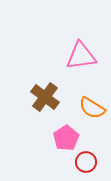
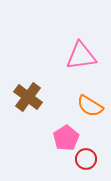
brown cross: moved 17 px left
orange semicircle: moved 2 px left, 2 px up
red circle: moved 3 px up
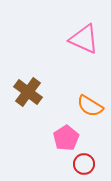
pink triangle: moved 3 px right, 17 px up; rotated 32 degrees clockwise
brown cross: moved 5 px up
red circle: moved 2 px left, 5 px down
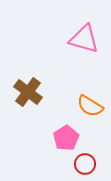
pink triangle: rotated 8 degrees counterclockwise
red circle: moved 1 px right
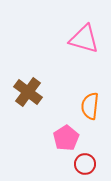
orange semicircle: rotated 64 degrees clockwise
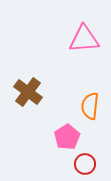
pink triangle: rotated 20 degrees counterclockwise
pink pentagon: moved 1 px right, 1 px up
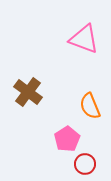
pink triangle: rotated 24 degrees clockwise
orange semicircle: rotated 28 degrees counterclockwise
pink pentagon: moved 2 px down
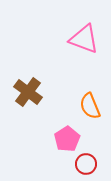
red circle: moved 1 px right
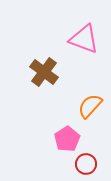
brown cross: moved 16 px right, 20 px up
orange semicircle: rotated 64 degrees clockwise
